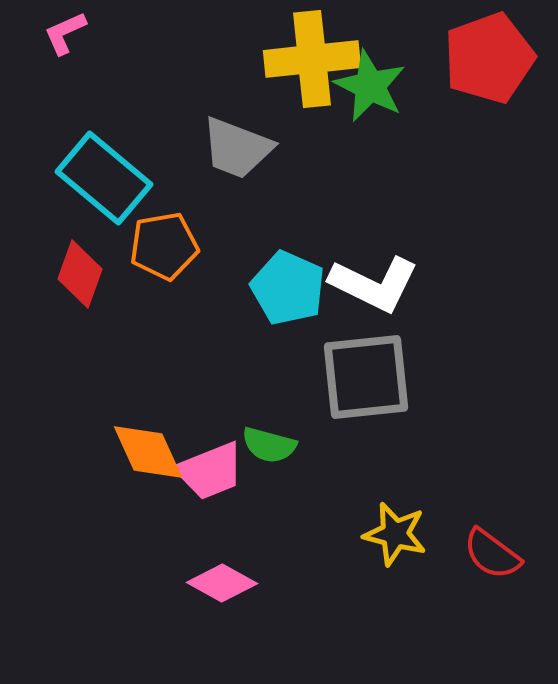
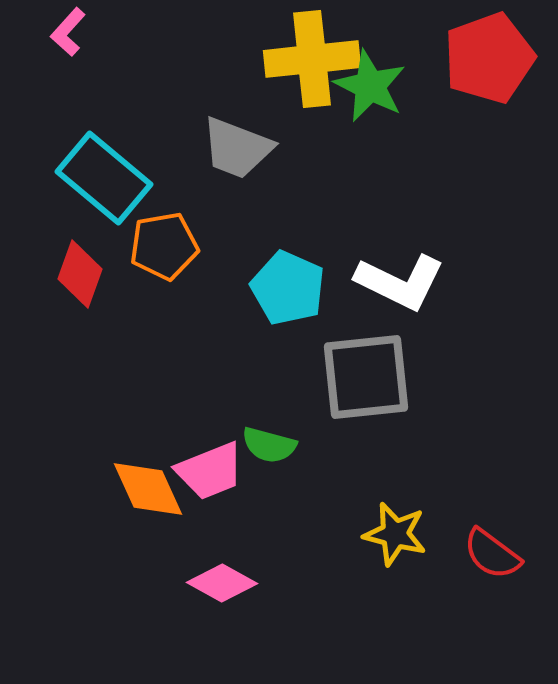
pink L-shape: moved 3 px right, 1 px up; rotated 24 degrees counterclockwise
white L-shape: moved 26 px right, 2 px up
orange diamond: moved 37 px down
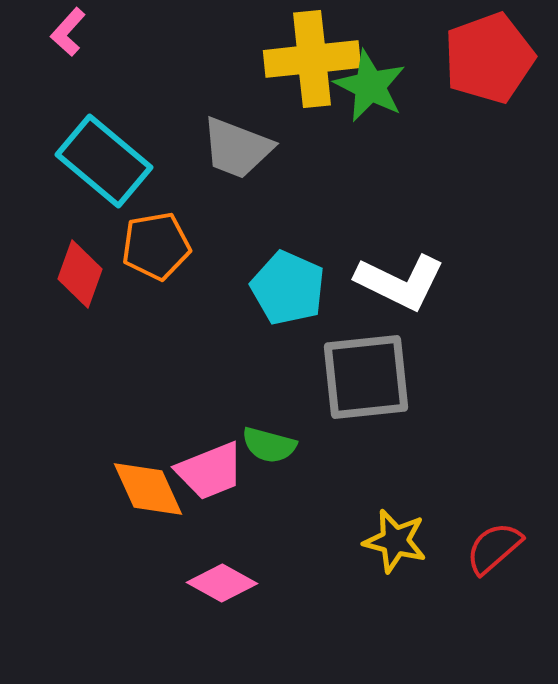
cyan rectangle: moved 17 px up
orange pentagon: moved 8 px left
yellow star: moved 7 px down
red semicircle: moved 2 px right, 6 px up; rotated 102 degrees clockwise
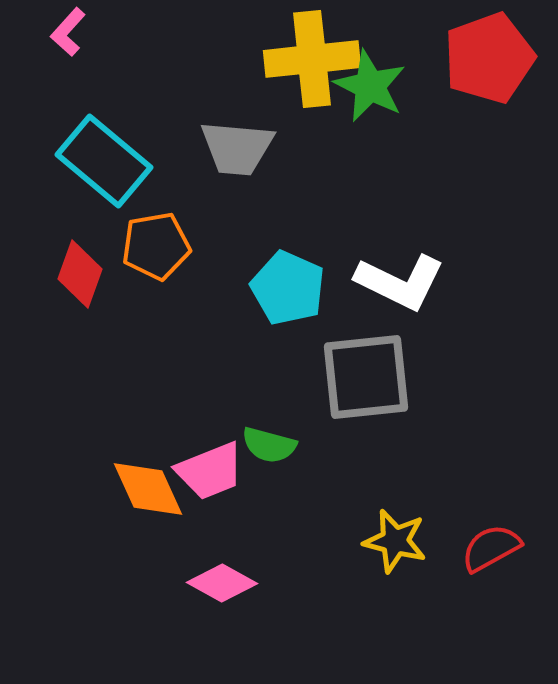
gray trapezoid: rotated 16 degrees counterclockwise
red semicircle: moved 3 px left; rotated 12 degrees clockwise
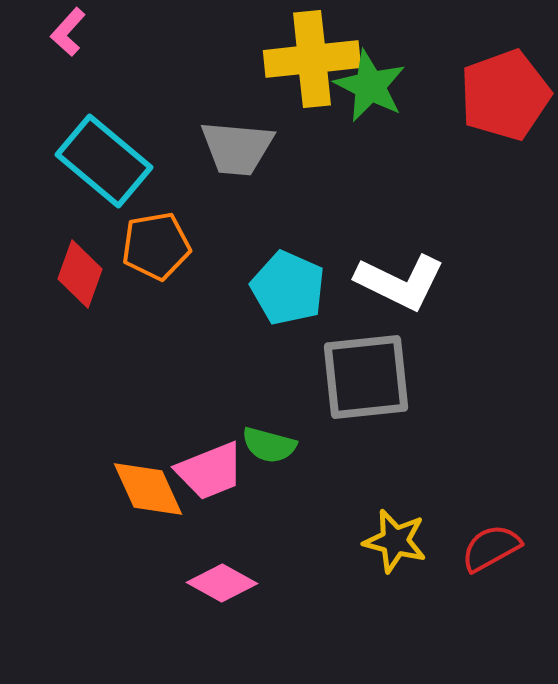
red pentagon: moved 16 px right, 37 px down
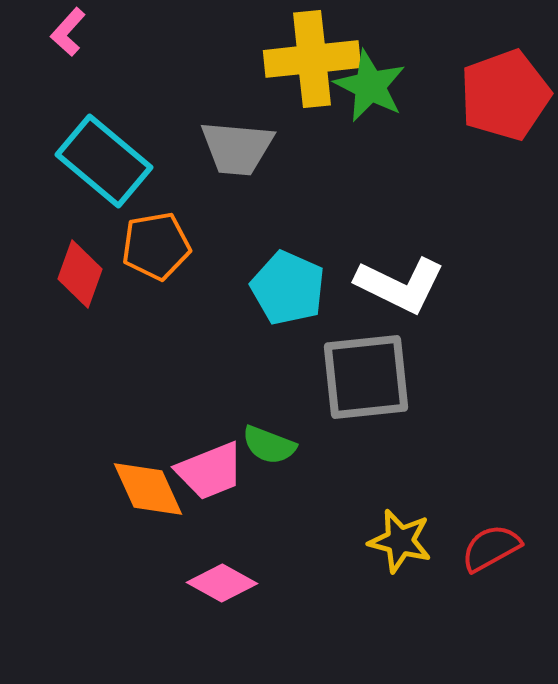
white L-shape: moved 3 px down
green semicircle: rotated 6 degrees clockwise
yellow star: moved 5 px right
